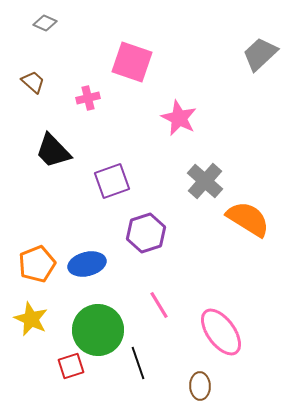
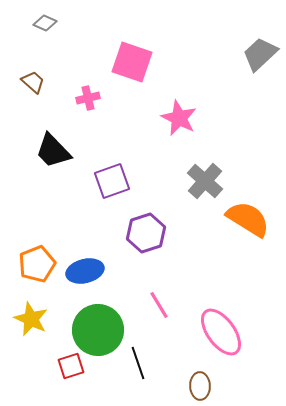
blue ellipse: moved 2 px left, 7 px down
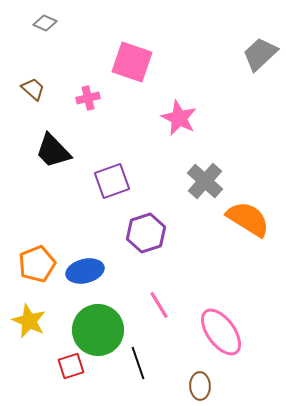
brown trapezoid: moved 7 px down
yellow star: moved 2 px left, 2 px down
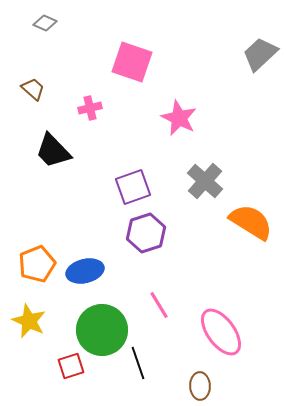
pink cross: moved 2 px right, 10 px down
purple square: moved 21 px right, 6 px down
orange semicircle: moved 3 px right, 3 px down
green circle: moved 4 px right
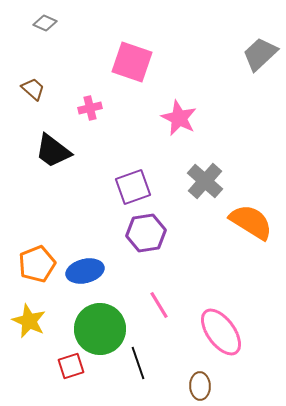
black trapezoid: rotated 9 degrees counterclockwise
purple hexagon: rotated 9 degrees clockwise
green circle: moved 2 px left, 1 px up
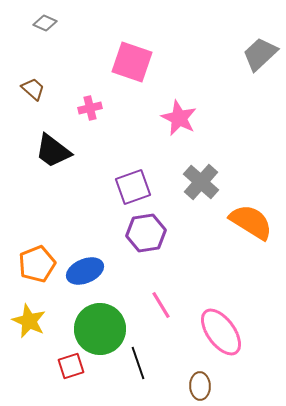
gray cross: moved 4 px left, 1 px down
blue ellipse: rotated 9 degrees counterclockwise
pink line: moved 2 px right
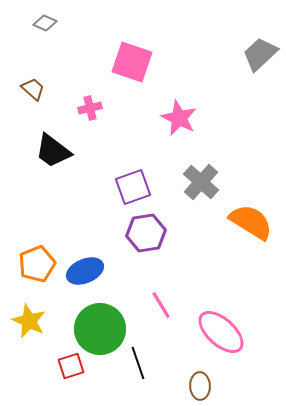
pink ellipse: rotated 12 degrees counterclockwise
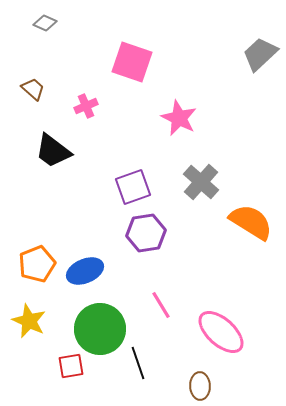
pink cross: moved 4 px left, 2 px up; rotated 10 degrees counterclockwise
red square: rotated 8 degrees clockwise
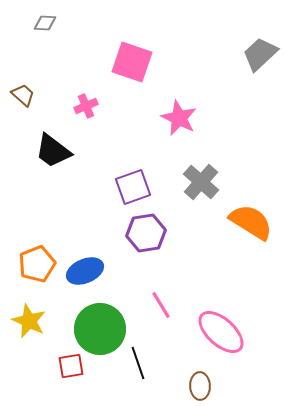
gray diamond: rotated 20 degrees counterclockwise
brown trapezoid: moved 10 px left, 6 px down
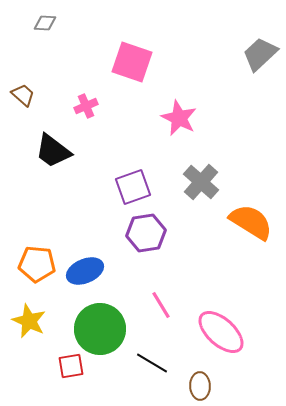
orange pentagon: rotated 27 degrees clockwise
black line: moved 14 px right; rotated 40 degrees counterclockwise
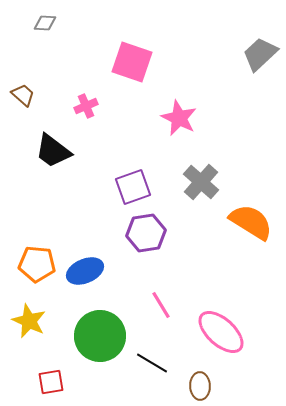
green circle: moved 7 px down
red square: moved 20 px left, 16 px down
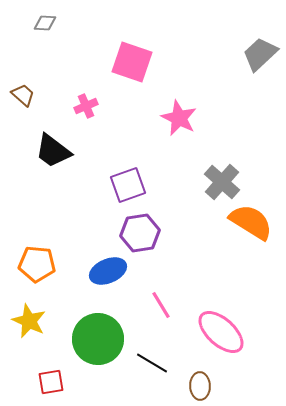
gray cross: moved 21 px right
purple square: moved 5 px left, 2 px up
purple hexagon: moved 6 px left
blue ellipse: moved 23 px right
green circle: moved 2 px left, 3 px down
